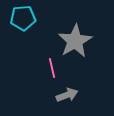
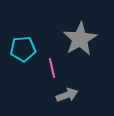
cyan pentagon: moved 31 px down
gray star: moved 5 px right, 2 px up
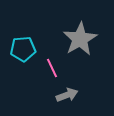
pink line: rotated 12 degrees counterclockwise
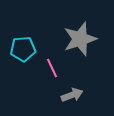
gray star: rotated 12 degrees clockwise
gray arrow: moved 5 px right
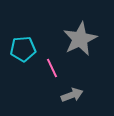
gray star: rotated 8 degrees counterclockwise
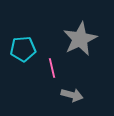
pink line: rotated 12 degrees clockwise
gray arrow: rotated 35 degrees clockwise
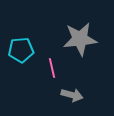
gray star: rotated 20 degrees clockwise
cyan pentagon: moved 2 px left, 1 px down
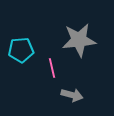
gray star: moved 1 px left, 1 px down
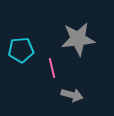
gray star: moved 1 px left, 1 px up
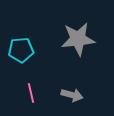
pink line: moved 21 px left, 25 px down
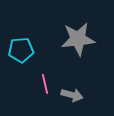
pink line: moved 14 px right, 9 px up
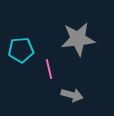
pink line: moved 4 px right, 15 px up
